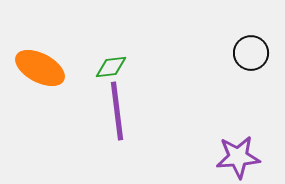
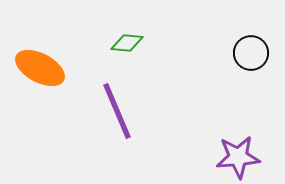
green diamond: moved 16 px right, 24 px up; rotated 12 degrees clockwise
purple line: rotated 16 degrees counterclockwise
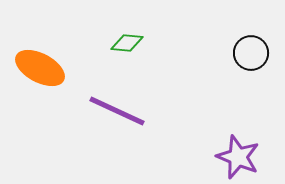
purple line: rotated 42 degrees counterclockwise
purple star: rotated 27 degrees clockwise
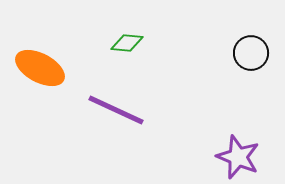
purple line: moved 1 px left, 1 px up
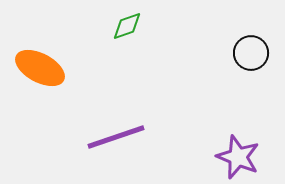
green diamond: moved 17 px up; rotated 24 degrees counterclockwise
purple line: moved 27 px down; rotated 44 degrees counterclockwise
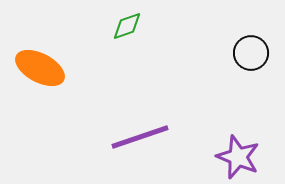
purple line: moved 24 px right
